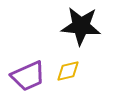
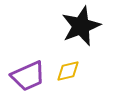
black star: rotated 27 degrees counterclockwise
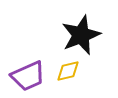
black star: moved 9 px down
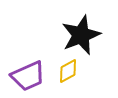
yellow diamond: rotated 15 degrees counterclockwise
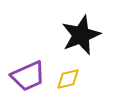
yellow diamond: moved 8 px down; rotated 15 degrees clockwise
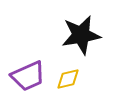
black star: rotated 12 degrees clockwise
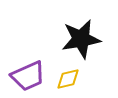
black star: moved 4 px down
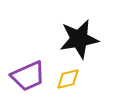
black star: moved 2 px left
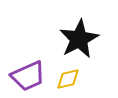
black star: rotated 18 degrees counterclockwise
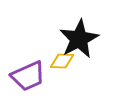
yellow diamond: moved 6 px left, 18 px up; rotated 15 degrees clockwise
